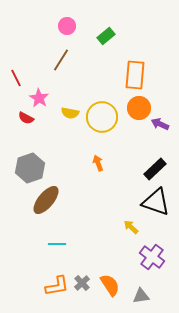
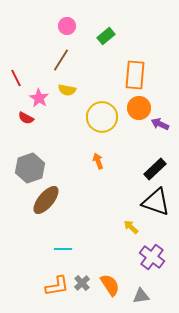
yellow semicircle: moved 3 px left, 23 px up
orange arrow: moved 2 px up
cyan line: moved 6 px right, 5 px down
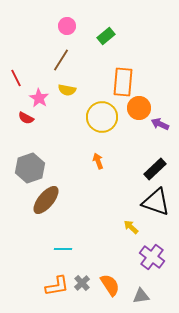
orange rectangle: moved 12 px left, 7 px down
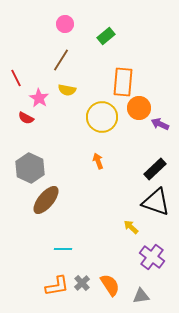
pink circle: moved 2 px left, 2 px up
gray hexagon: rotated 16 degrees counterclockwise
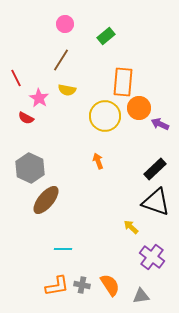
yellow circle: moved 3 px right, 1 px up
gray cross: moved 2 px down; rotated 35 degrees counterclockwise
